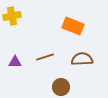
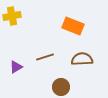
purple triangle: moved 1 px right, 5 px down; rotated 32 degrees counterclockwise
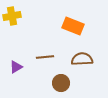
brown line: rotated 12 degrees clockwise
brown circle: moved 4 px up
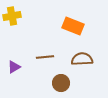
purple triangle: moved 2 px left
